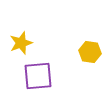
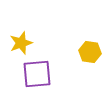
purple square: moved 1 px left, 2 px up
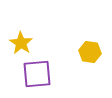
yellow star: rotated 20 degrees counterclockwise
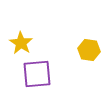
yellow hexagon: moved 1 px left, 2 px up
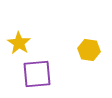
yellow star: moved 2 px left
